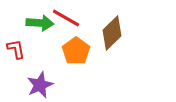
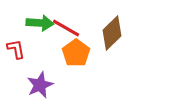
red line: moved 10 px down
orange pentagon: moved 2 px down
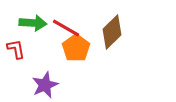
green arrow: moved 7 px left
brown diamond: moved 1 px up
orange pentagon: moved 5 px up
purple star: moved 5 px right
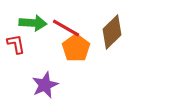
red L-shape: moved 5 px up
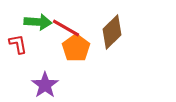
green arrow: moved 5 px right, 1 px up
red L-shape: moved 2 px right
purple star: rotated 12 degrees counterclockwise
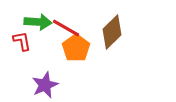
red L-shape: moved 4 px right, 3 px up
purple star: rotated 12 degrees clockwise
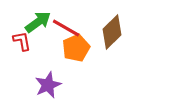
green arrow: rotated 40 degrees counterclockwise
orange pentagon: rotated 12 degrees clockwise
purple star: moved 3 px right
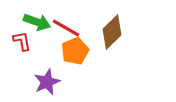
green arrow: moved 1 px left; rotated 56 degrees clockwise
orange pentagon: moved 1 px left, 3 px down
purple star: moved 1 px left, 3 px up
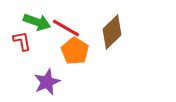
orange pentagon: rotated 16 degrees counterclockwise
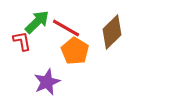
green arrow: rotated 64 degrees counterclockwise
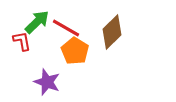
purple star: rotated 28 degrees counterclockwise
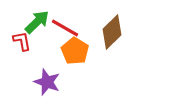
red line: moved 1 px left
